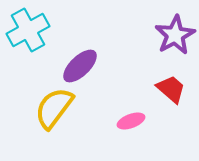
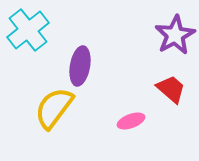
cyan cross: rotated 9 degrees counterclockwise
purple ellipse: rotated 36 degrees counterclockwise
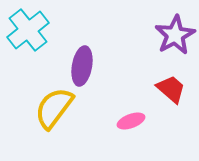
purple ellipse: moved 2 px right
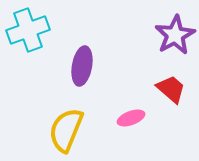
cyan cross: rotated 18 degrees clockwise
yellow semicircle: moved 12 px right, 22 px down; rotated 15 degrees counterclockwise
pink ellipse: moved 3 px up
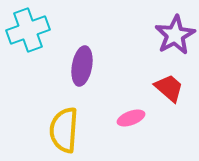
red trapezoid: moved 2 px left, 1 px up
yellow semicircle: moved 2 px left; rotated 18 degrees counterclockwise
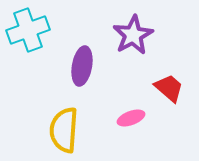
purple star: moved 42 px left
